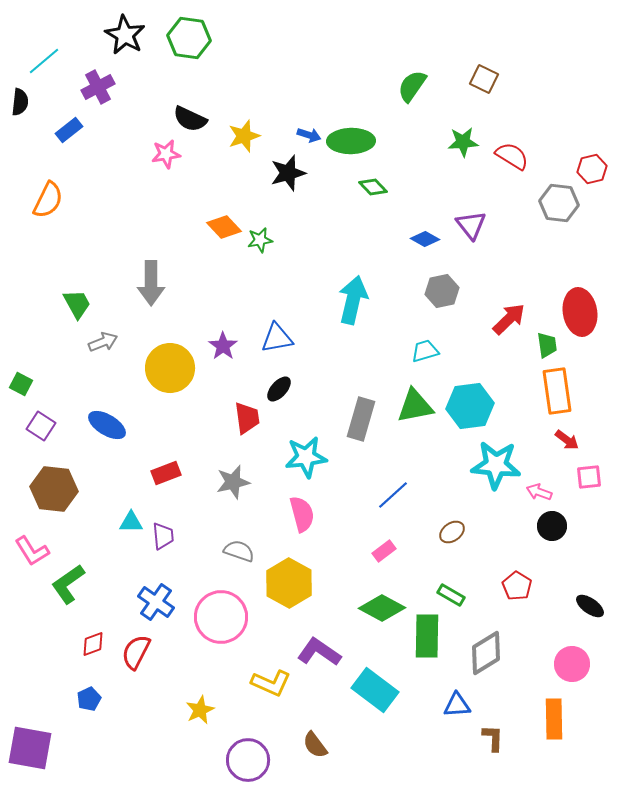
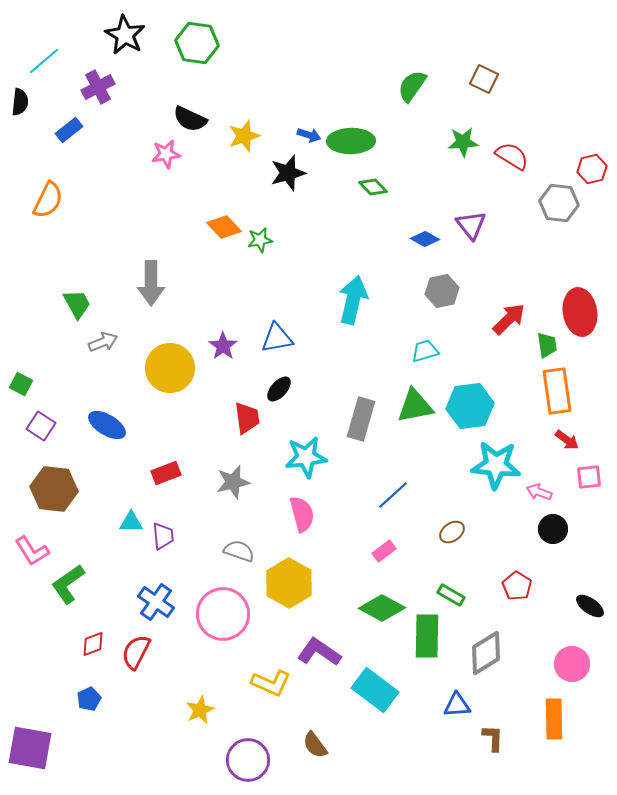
green hexagon at (189, 38): moved 8 px right, 5 px down
black circle at (552, 526): moved 1 px right, 3 px down
pink circle at (221, 617): moved 2 px right, 3 px up
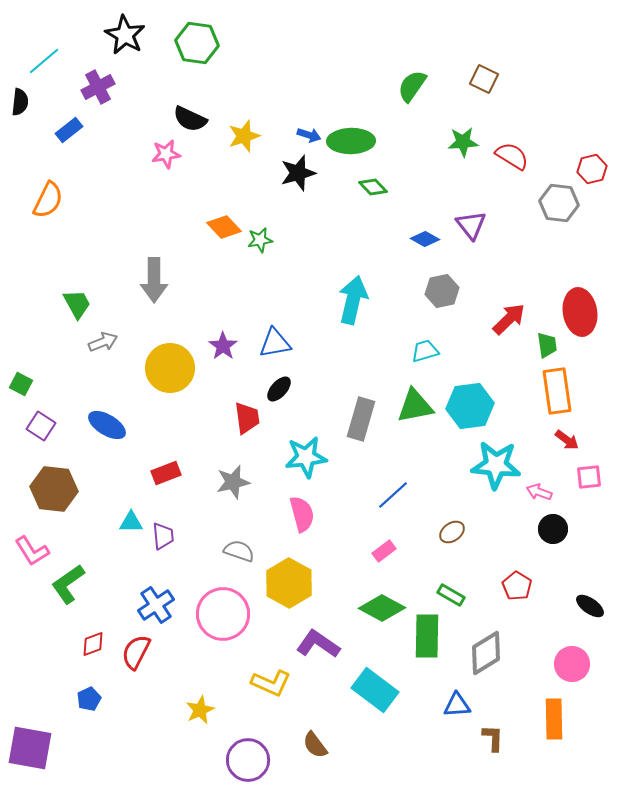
black star at (288, 173): moved 10 px right
gray arrow at (151, 283): moved 3 px right, 3 px up
blue triangle at (277, 338): moved 2 px left, 5 px down
blue cross at (156, 602): moved 3 px down; rotated 21 degrees clockwise
purple L-shape at (319, 652): moved 1 px left, 8 px up
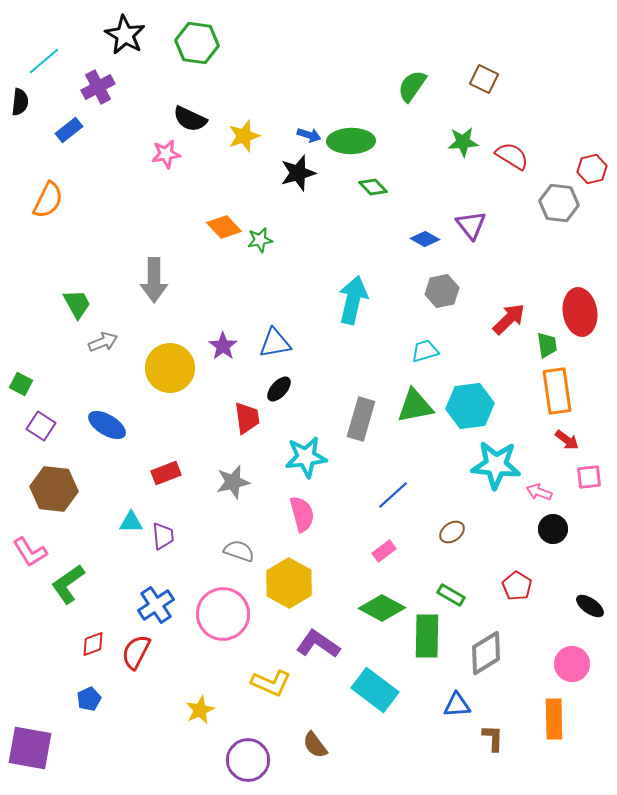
pink L-shape at (32, 551): moved 2 px left, 1 px down
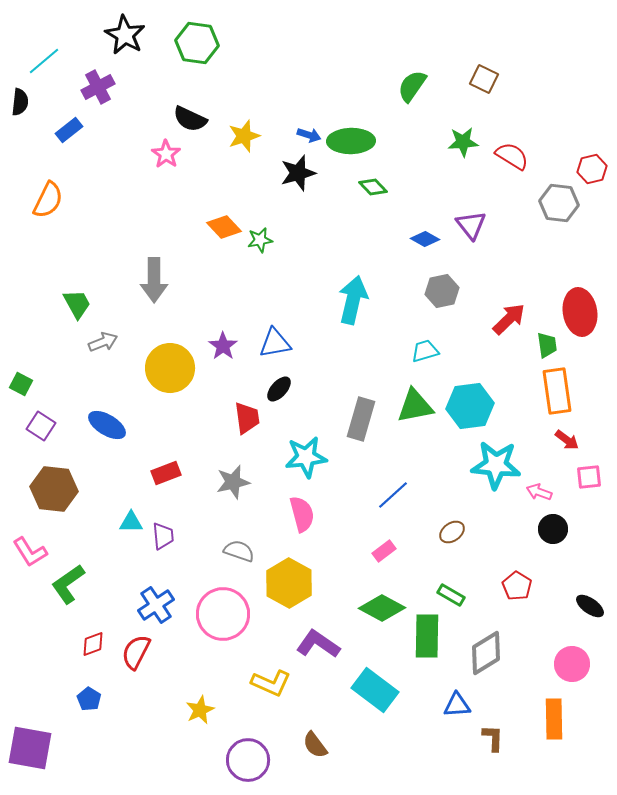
pink star at (166, 154): rotated 28 degrees counterclockwise
blue pentagon at (89, 699): rotated 15 degrees counterclockwise
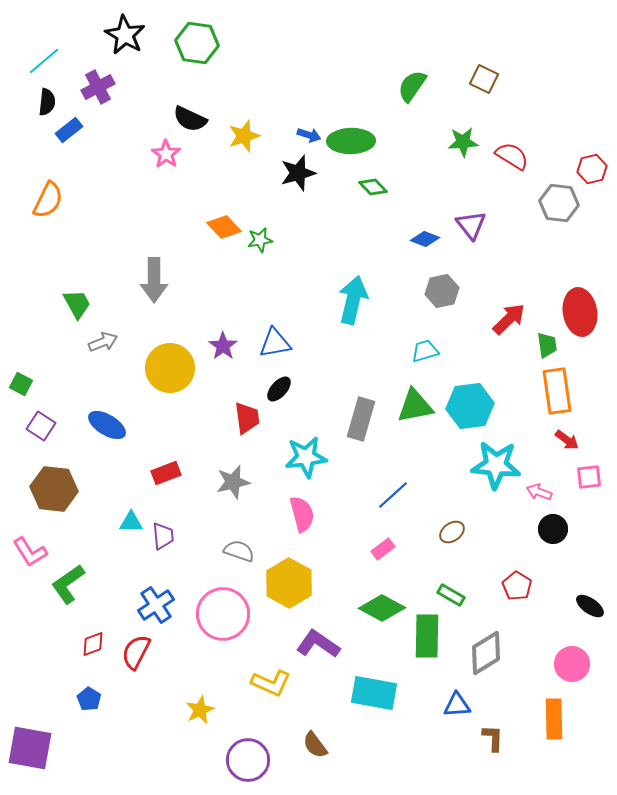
black semicircle at (20, 102): moved 27 px right
blue diamond at (425, 239): rotated 8 degrees counterclockwise
pink rectangle at (384, 551): moved 1 px left, 2 px up
cyan rectangle at (375, 690): moved 1 px left, 3 px down; rotated 27 degrees counterclockwise
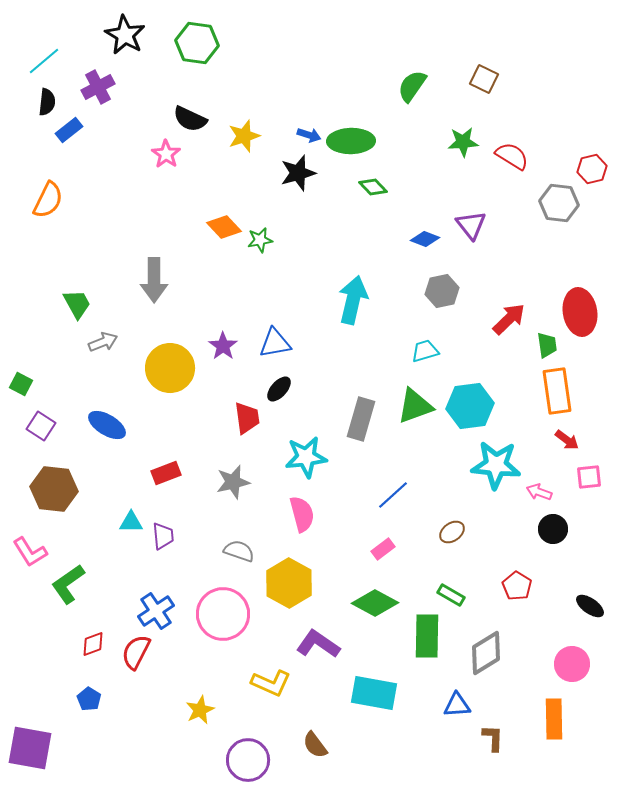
green triangle at (415, 406): rotated 9 degrees counterclockwise
blue cross at (156, 605): moved 6 px down
green diamond at (382, 608): moved 7 px left, 5 px up
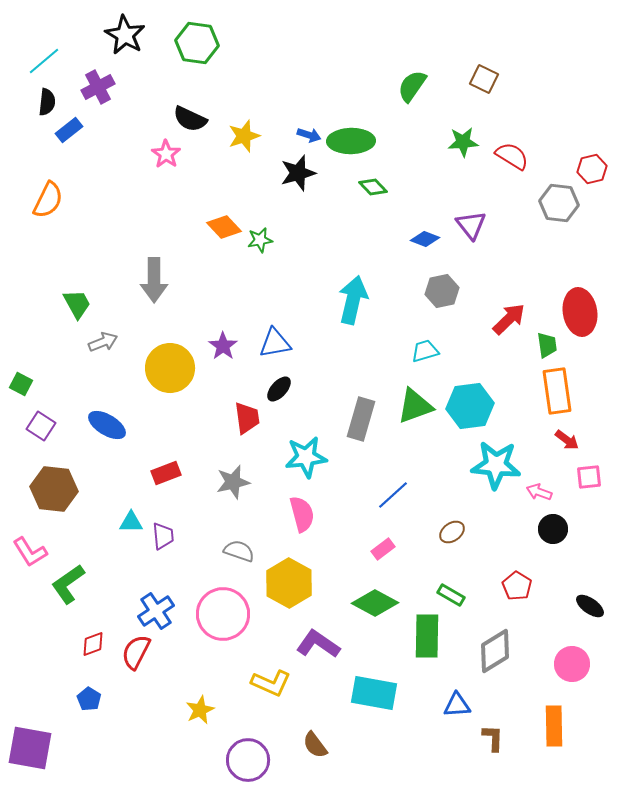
gray diamond at (486, 653): moved 9 px right, 2 px up
orange rectangle at (554, 719): moved 7 px down
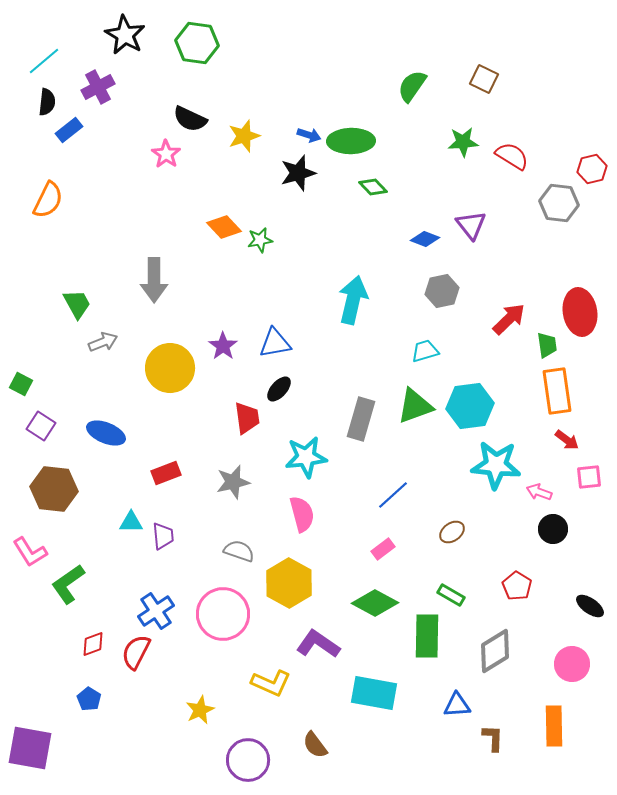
blue ellipse at (107, 425): moved 1 px left, 8 px down; rotated 9 degrees counterclockwise
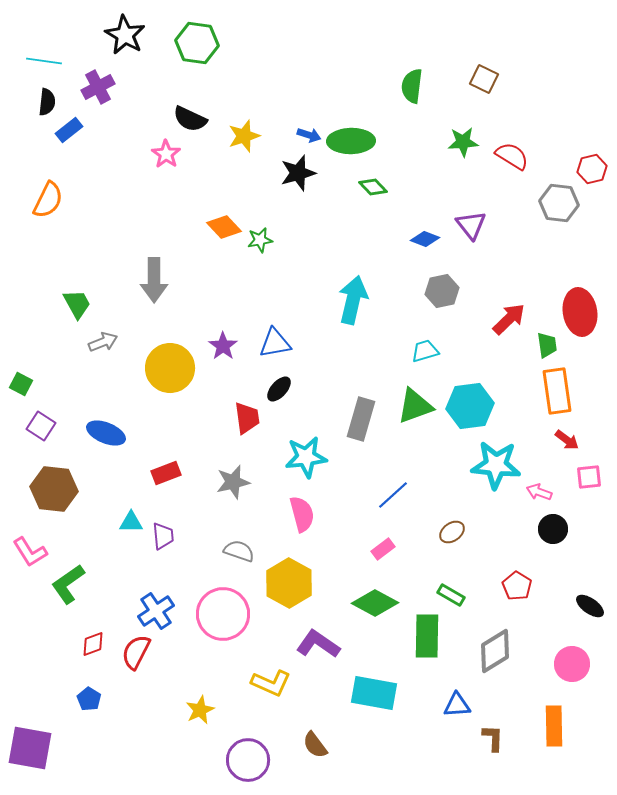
cyan line at (44, 61): rotated 48 degrees clockwise
green semicircle at (412, 86): rotated 28 degrees counterclockwise
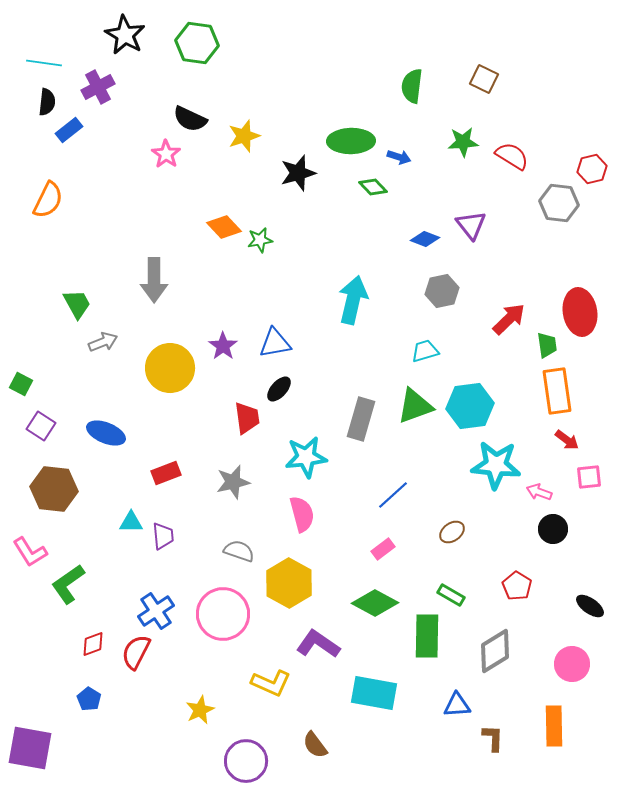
cyan line at (44, 61): moved 2 px down
blue arrow at (309, 135): moved 90 px right, 22 px down
purple circle at (248, 760): moved 2 px left, 1 px down
